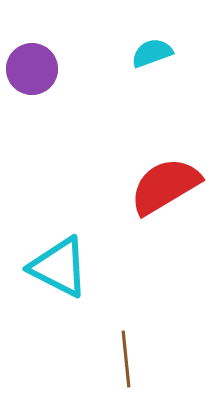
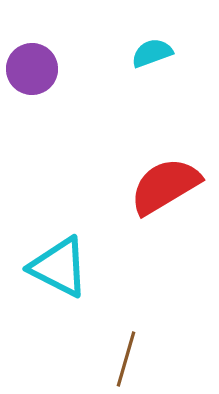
brown line: rotated 22 degrees clockwise
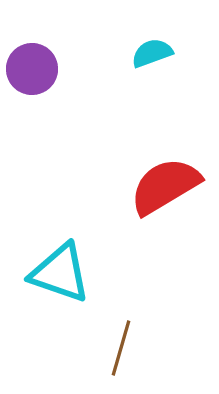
cyan triangle: moved 1 px right, 6 px down; rotated 8 degrees counterclockwise
brown line: moved 5 px left, 11 px up
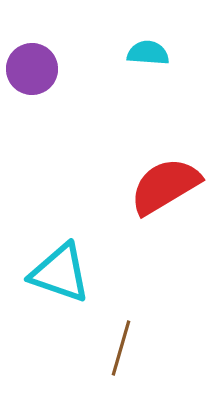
cyan semicircle: moved 4 px left; rotated 24 degrees clockwise
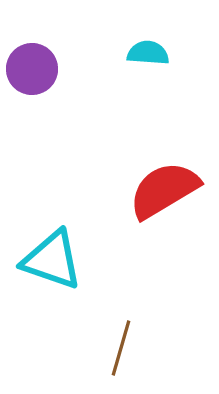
red semicircle: moved 1 px left, 4 px down
cyan triangle: moved 8 px left, 13 px up
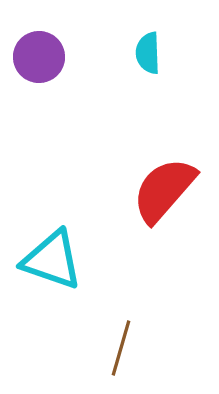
cyan semicircle: rotated 96 degrees counterclockwise
purple circle: moved 7 px right, 12 px up
red semicircle: rotated 18 degrees counterclockwise
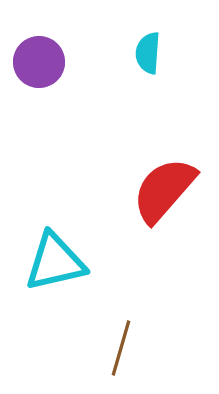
cyan semicircle: rotated 6 degrees clockwise
purple circle: moved 5 px down
cyan triangle: moved 3 px right, 2 px down; rotated 32 degrees counterclockwise
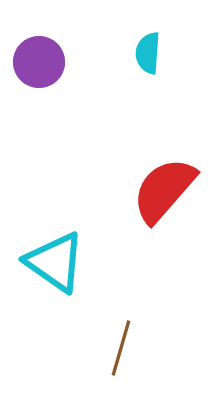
cyan triangle: rotated 48 degrees clockwise
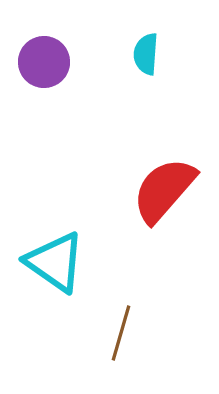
cyan semicircle: moved 2 px left, 1 px down
purple circle: moved 5 px right
brown line: moved 15 px up
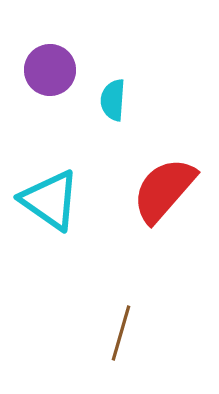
cyan semicircle: moved 33 px left, 46 px down
purple circle: moved 6 px right, 8 px down
cyan triangle: moved 5 px left, 62 px up
